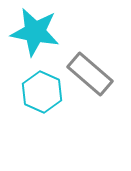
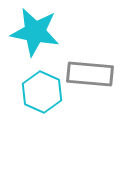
gray rectangle: rotated 36 degrees counterclockwise
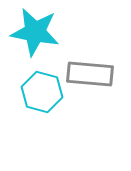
cyan hexagon: rotated 9 degrees counterclockwise
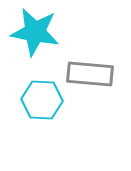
cyan hexagon: moved 8 px down; rotated 12 degrees counterclockwise
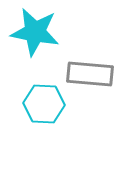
cyan hexagon: moved 2 px right, 4 px down
